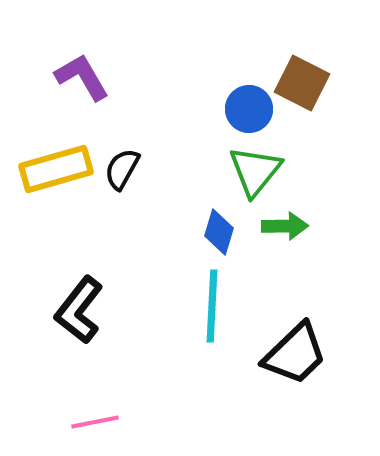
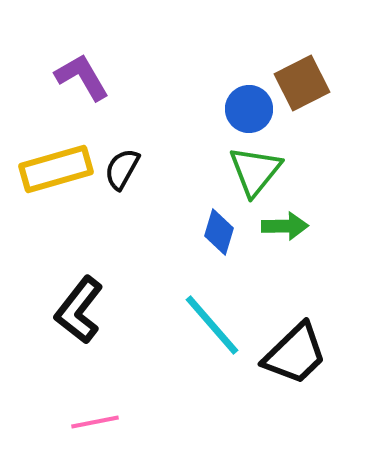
brown square: rotated 36 degrees clockwise
cyan line: moved 19 px down; rotated 44 degrees counterclockwise
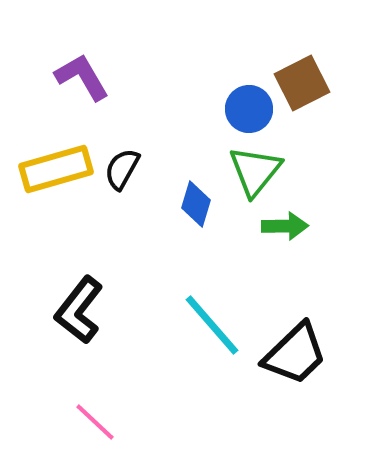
blue diamond: moved 23 px left, 28 px up
pink line: rotated 54 degrees clockwise
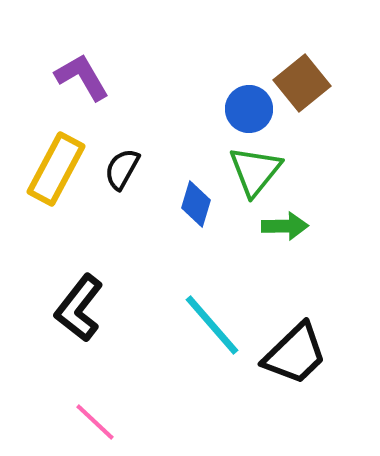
brown square: rotated 12 degrees counterclockwise
yellow rectangle: rotated 46 degrees counterclockwise
black L-shape: moved 2 px up
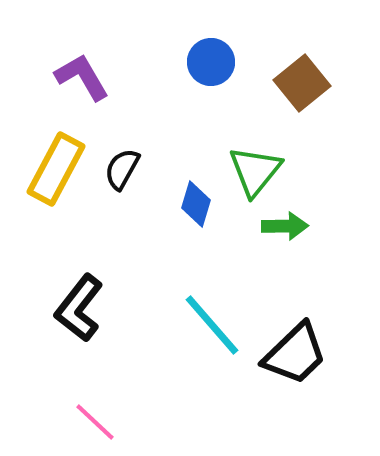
blue circle: moved 38 px left, 47 px up
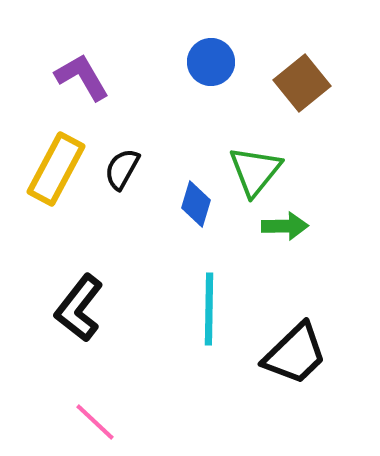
cyan line: moved 3 px left, 16 px up; rotated 42 degrees clockwise
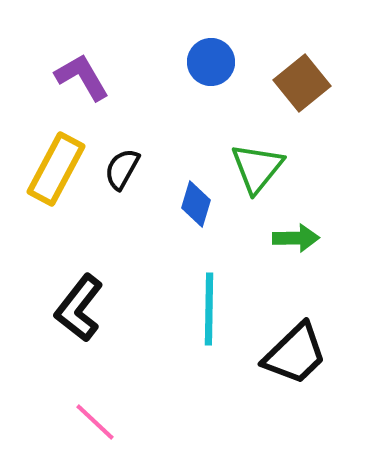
green triangle: moved 2 px right, 3 px up
green arrow: moved 11 px right, 12 px down
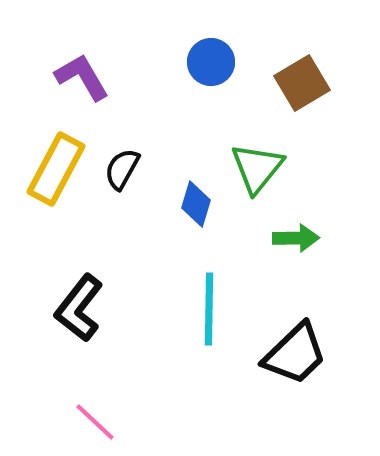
brown square: rotated 8 degrees clockwise
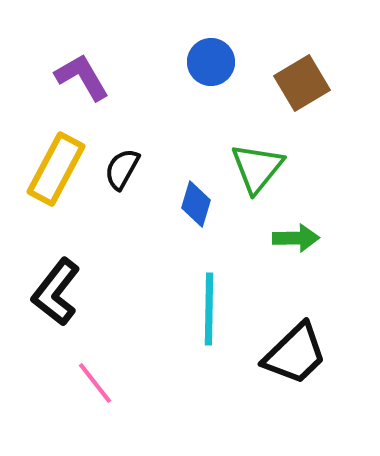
black L-shape: moved 23 px left, 16 px up
pink line: moved 39 px up; rotated 9 degrees clockwise
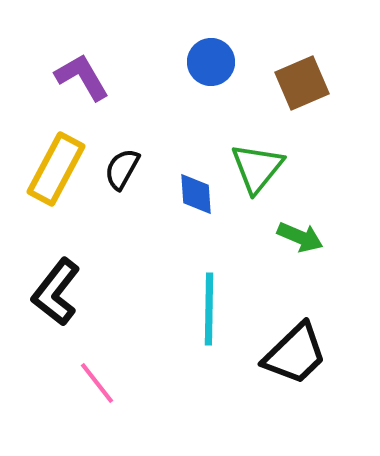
brown square: rotated 8 degrees clockwise
blue diamond: moved 10 px up; rotated 21 degrees counterclockwise
green arrow: moved 4 px right, 1 px up; rotated 24 degrees clockwise
pink line: moved 2 px right
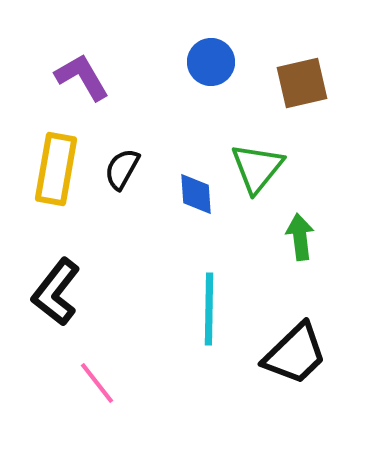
brown square: rotated 10 degrees clockwise
yellow rectangle: rotated 18 degrees counterclockwise
green arrow: rotated 120 degrees counterclockwise
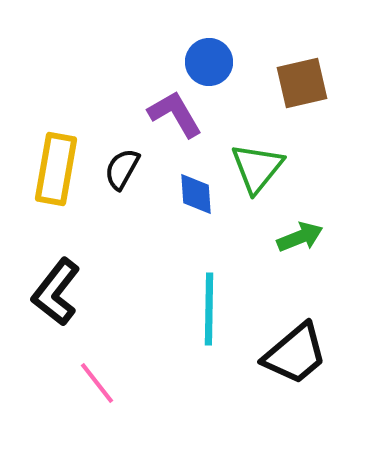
blue circle: moved 2 px left
purple L-shape: moved 93 px right, 37 px down
green arrow: rotated 75 degrees clockwise
black trapezoid: rotated 4 degrees clockwise
